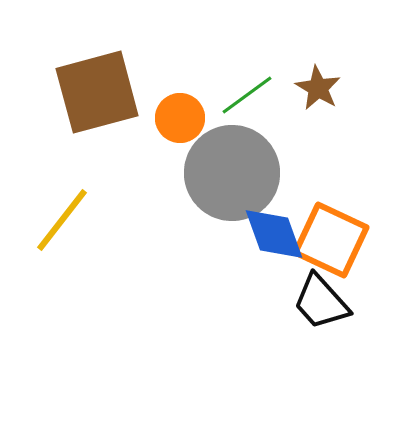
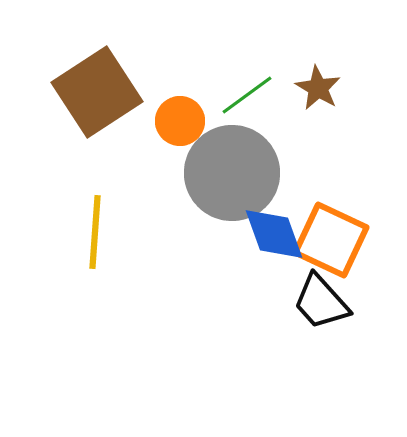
brown square: rotated 18 degrees counterclockwise
orange circle: moved 3 px down
yellow line: moved 33 px right, 12 px down; rotated 34 degrees counterclockwise
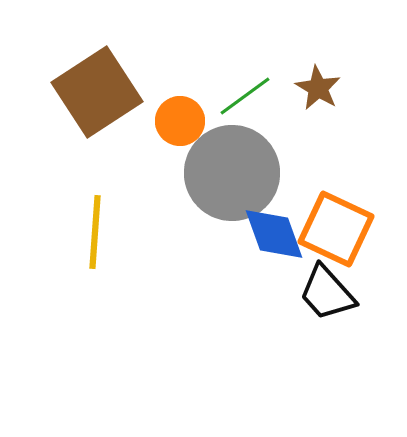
green line: moved 2 px left, 1 px down
orange square: moved 5 px right, 11 px up
black trapezoid: moved 6 px right, 9 px up
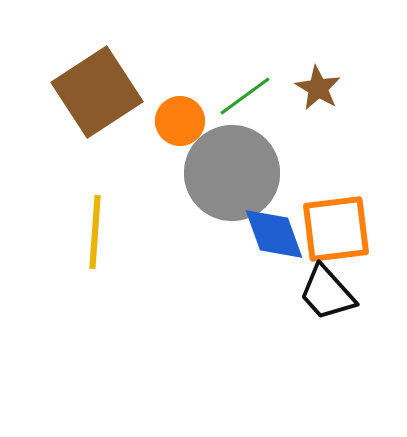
orange square: rotated 32 degrees counterclockwise
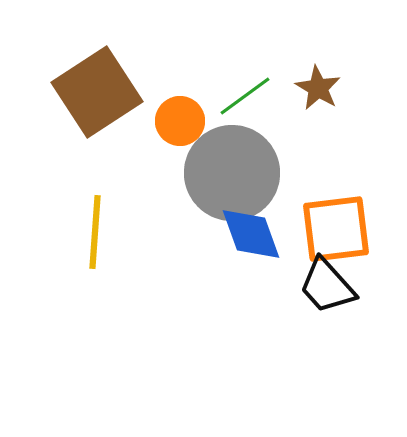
blue diamond: moved 23 px left
black trapezoid: moved 7 px up
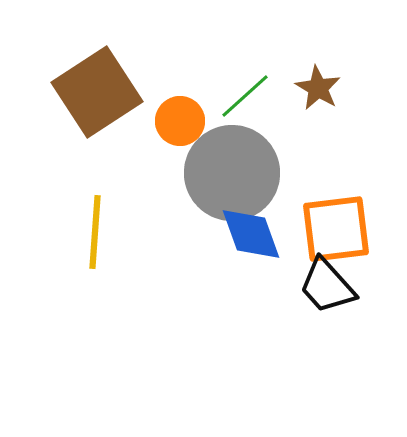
green line: rotated 6 degrees counterclockwise
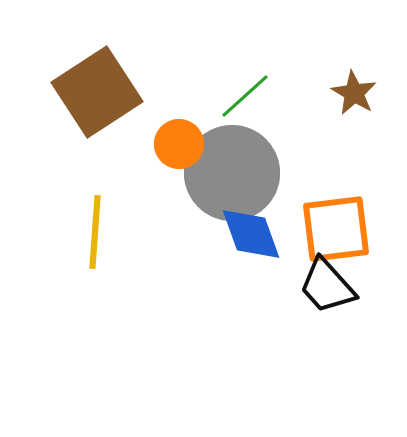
brown star: moved 36 px right, 5 px down
orange circle: moved 1 px left, 23 px down
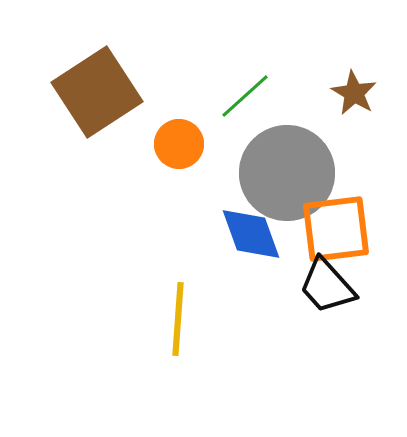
gray circle: moved 55 px right
yellow line: moved 83 px right, 87 px down
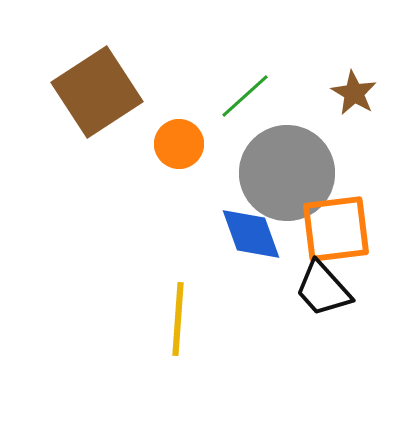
black trapezoid: moved 4 px left, 3 px down
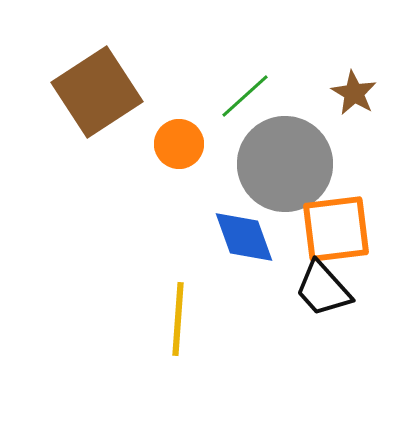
gray circle: moved 2 px left, 9 px up
blue diamond: moved 7 px left, 3 px down
